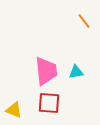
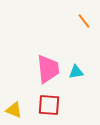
pink trapezoid: moved 2 px right, 2 px up
red square: moved 2 px down
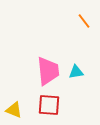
pink trapezoid: moved 2 px down
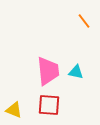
cyan triangle: rotated 21 degrees clockwise
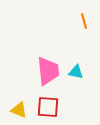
orange line: rotated 21 degrees clockwise
red square: moved 1 px left, 2 px down
yellow triangle: moved 5 px right
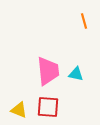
cyan triangle: moved 2 px down
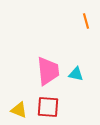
orange line: moved 2 px right
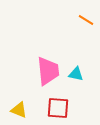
orange line: moved 1 px up; rotated 42 degrees counterclockwise
red square: moved 10 px right, 1 px down
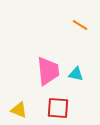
orange line: moved 6 px left, 5 px down
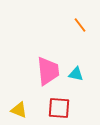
orange line: rotated 21 degrees clockwise
red square: moved 1 px right
